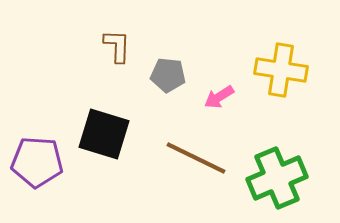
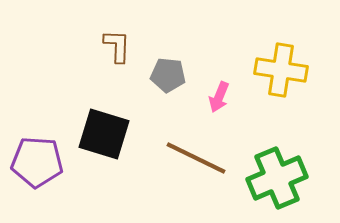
pink arrow: rotated 36 degrees counterclockwise
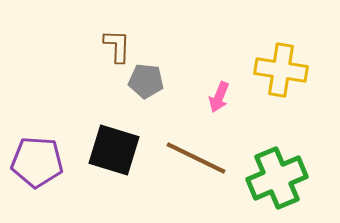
gray pentagon: moved 22 px left, 6 px down
black square: moved 10 px right, 16 px down
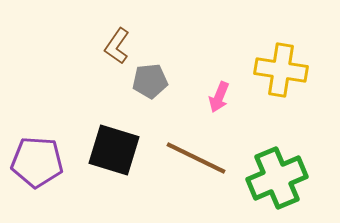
brown L-shape: rotated 147 degrees counterclockwise
gray pentagon: moved 4 px right; rotated 12 degrees counterclockwise
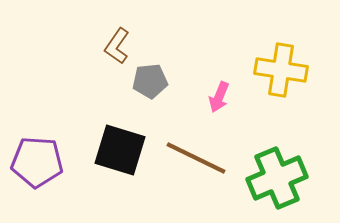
black square: moved 6 px right
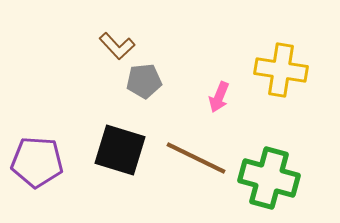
brown L-shape: rotated 78 degrees counterclockwise
gray pentagon: moved 6 px left
green cross: moved 8 px left; rotated 38 degrees clockwise
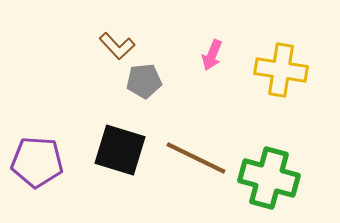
pink arrow: moved 7 px left, 42 px up
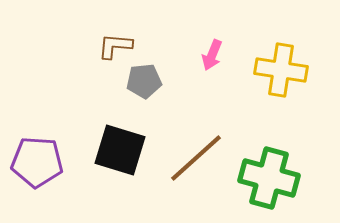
brown L-shape: moved 2 px left; rotated 138 degrees clockwise
brown line: rotated 68 degrees counterclockwise
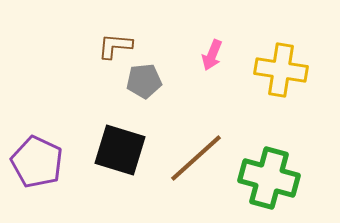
purple pentagon: rotated 21 degrees clockwise
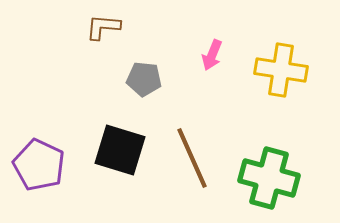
brown L-shape: moved 12 px left, 19 px up
gray pentagon: moved 2 px up; rotated 12 degrees clockwise
brown line: moved 4 px left; rotated 72 degrees counterclockwise
purple pentagon: moved 2 px right, 3 px down
